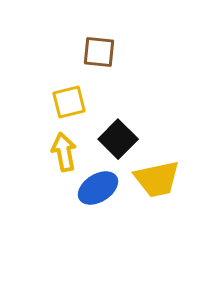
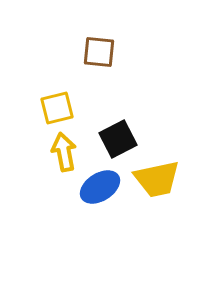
yellow square: moved 12 px left, 6 px down
black square: rotated 18 degrees clockwise
blue ellipse: moved 2 px right, 1 px up
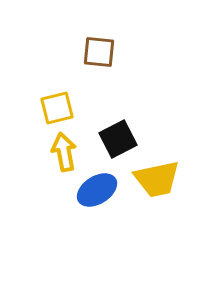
blue ellipse: moved 3 px left, 3 px down
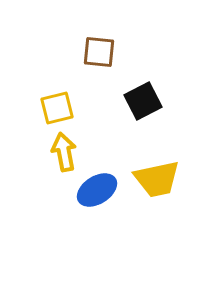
black square: moved 25 px right, 38 px up
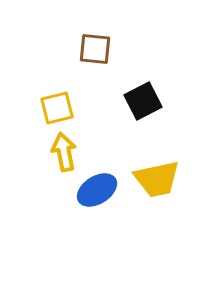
brown square: moved 4 px left, 3 px up
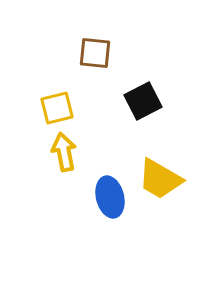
brown square: moved 4 px down
yellow trapezoid: moved 3 px right; rotated 42 degrees clockwise
blue ellipse: moved 13 px right, 7 px down; rotated 72 degrees counterclockwise
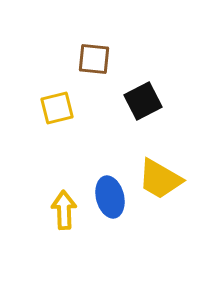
brown square: moved 1 px left, 6 px down
yellow arrow: moved 58 px down; rotated 9 degrees clockwise
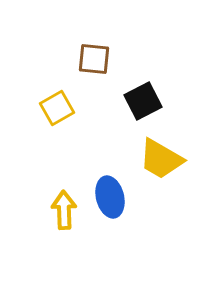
yellow square: rotated 16 degrees counterclockwise
yellow trapezoid: moved 1 px right, 20 px up
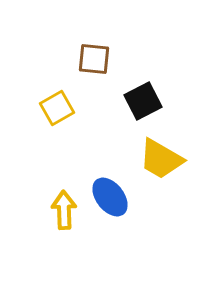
blue ellipse: rotated 24 degrees counterclockwise
